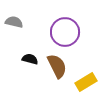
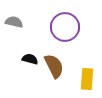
purple circle: moved 5 px up
brown semicircle: moved 3 px left
yellow rectangle: moved 1 px right, 3 px up; rotated 55 degrees counterclockwise
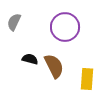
gray semicircle: rotated 78 degrees counterclockwise
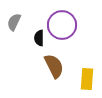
purple circle: moved 3 px left, 2 px up
black semicircle: moved 9 px right, 21 px up; rotated 105 degrees counterclockwise
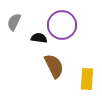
black semicircle: rotated 98 degrees clockwise
